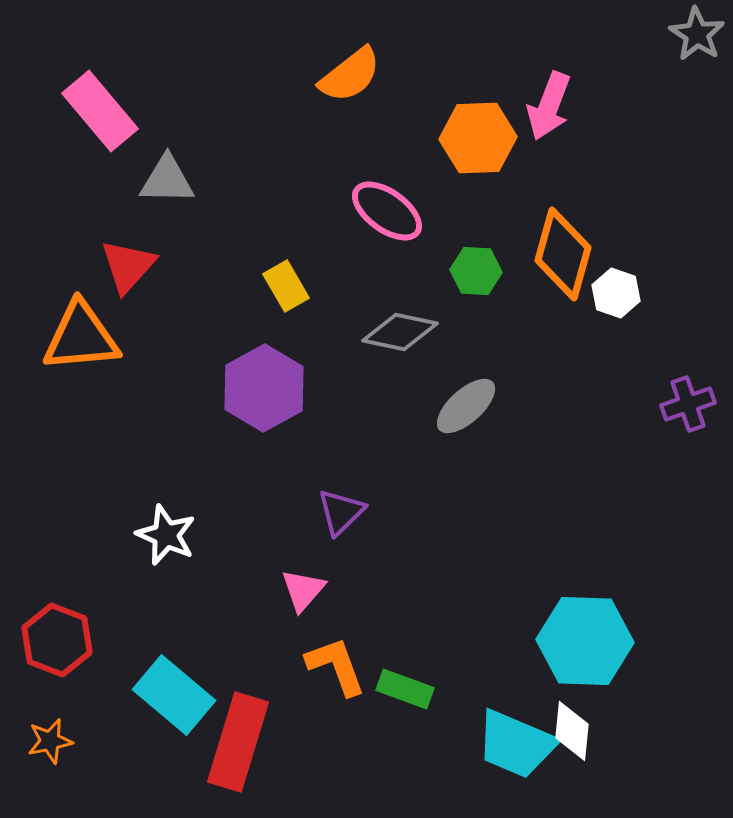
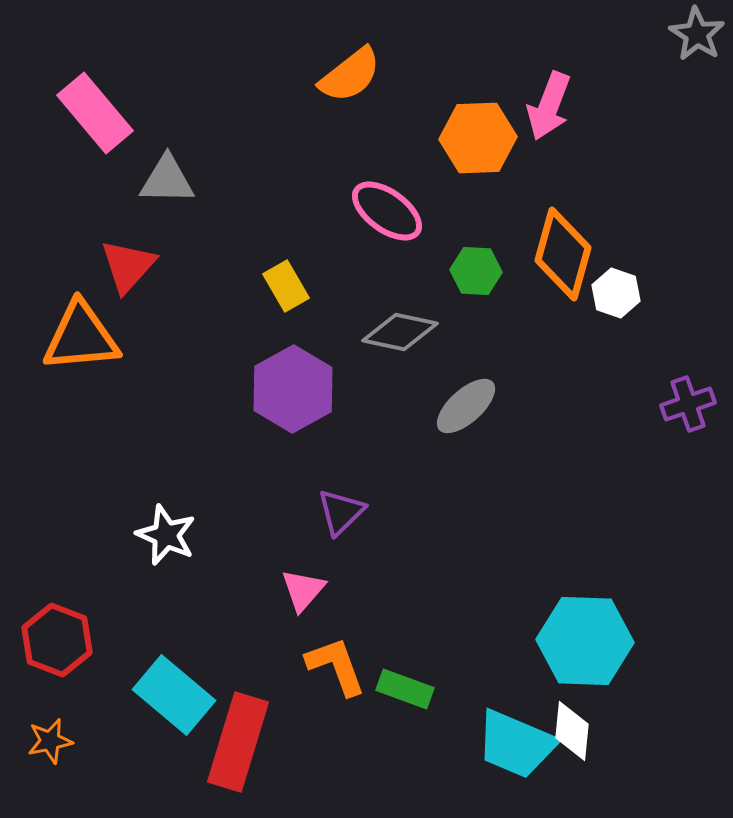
pink rectangle: moved 5 px left, 2 px down
purple hexagon: moved 29 px right, 1 px down
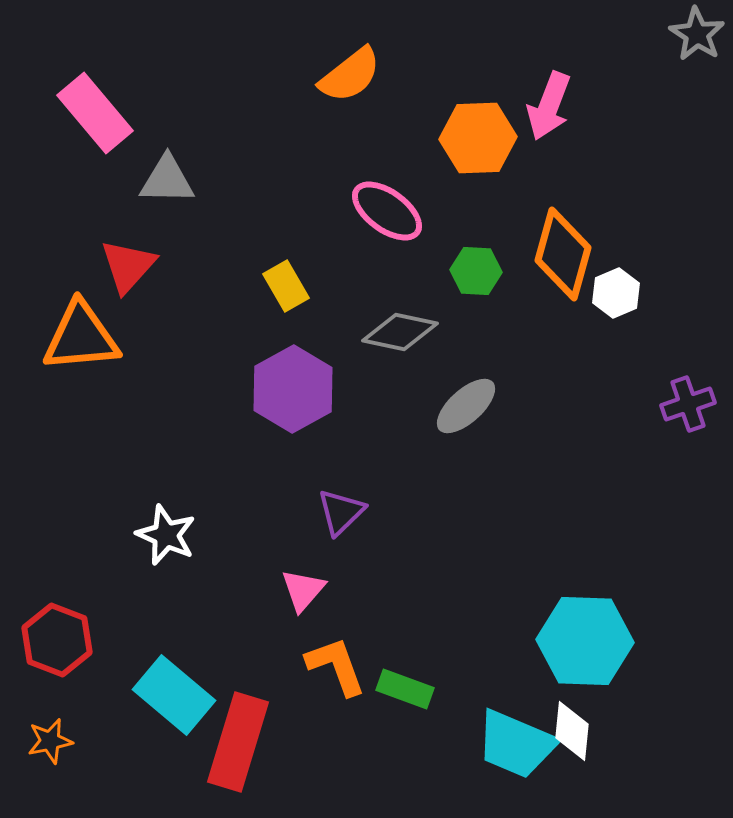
white hexagon: rotated 18 degrees clockwise
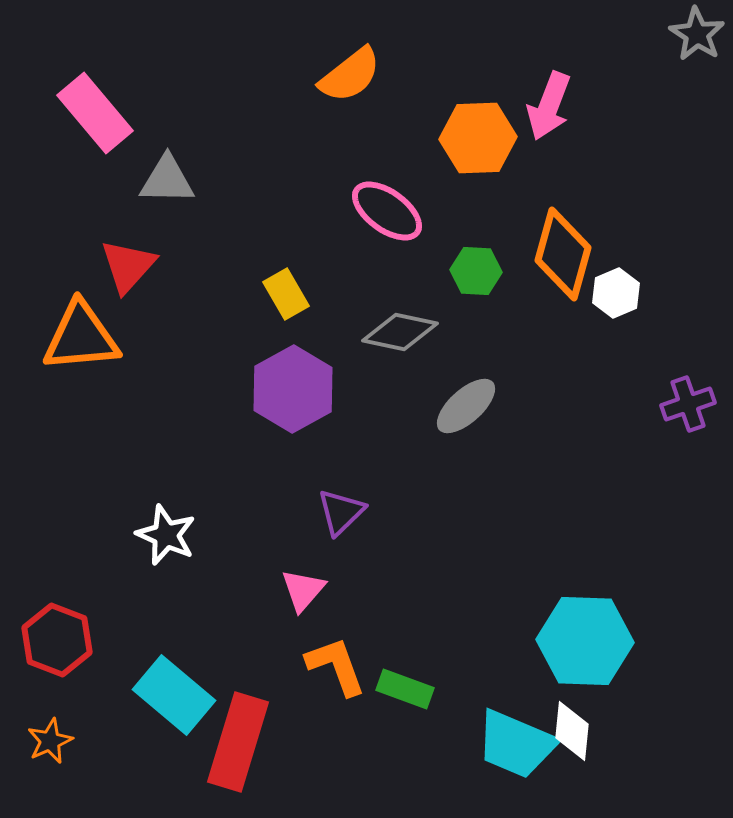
yellow rectangle: moved 8 px down
orange star: rotated 12 degrees counterclockwise
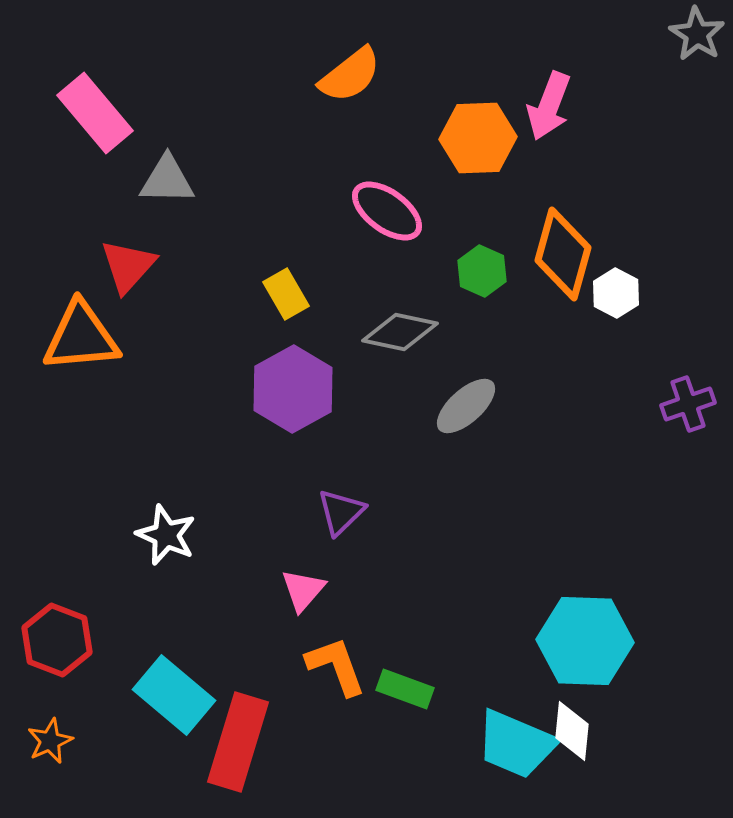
green hexagon: moved 6 px right; rotated 21 degrees clockwise
white hexagon: rotated 9 degrees counterclockwise
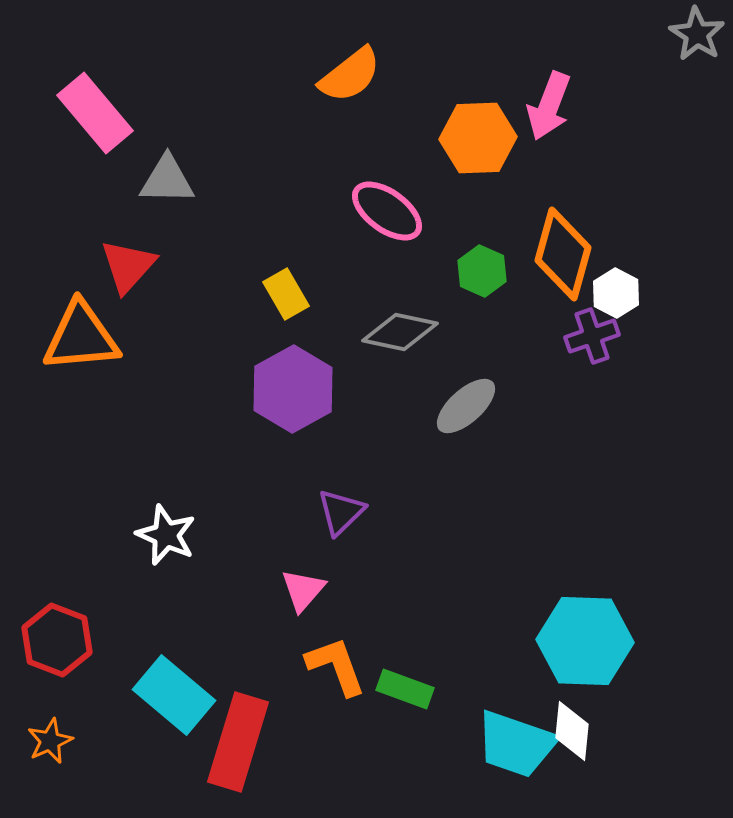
purple cross: moved 96 px left, 68 px up
cyan trapezoid: rotated 4 degrees counterclockwise
